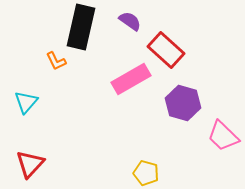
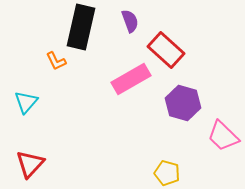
purple semicircle: rotated 35 degrees clockwise
yellow pentagon: moved 21 px right
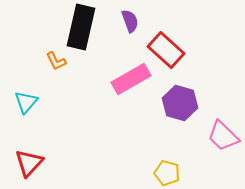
purple hexagon: moved 3 px left
red triangle: moved 1 px left, 1 px up
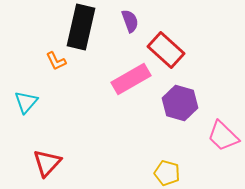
red triangle: moved 18 px right
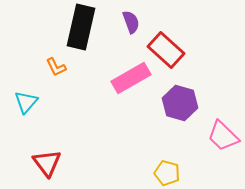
purple semicircle: moved 1 px right, 1 px down
orange L-shape: moved 6 px down
pink rectangle: moved 1 px up
red triangle: rotated 20 degrees counterclockwise
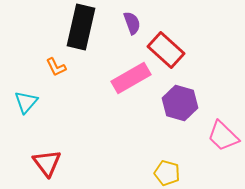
purple semicircle: moved 1 px right, 1 px down
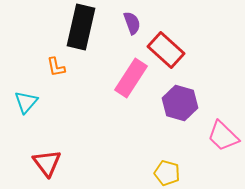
orange L-shape: rotated 15 degrees clockwise
pink rectangle: rotated 27 degrees counterclockwise
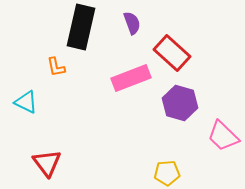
red rectangle: moved 6 px right, 3 px down
pink rectangle: rotated 36 degrees clockwise
cyan triangle: rotated 45 degrees counterclockwise
yellow pentagon: rotated 20 degrees counterclockwise
